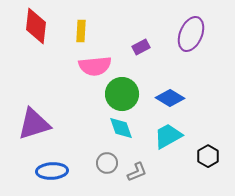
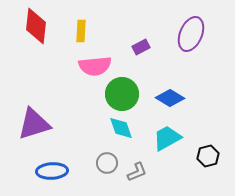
cyan trapezoid: moved 1 px left, 2 px down
black hexagon: rotated 15 degrees clockwise
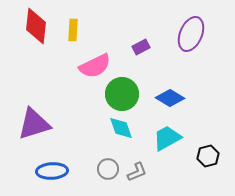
yellow rectangle: moved 8 px left, 1 px up
pink semicircle: rotated 20 degrees counterclockwise
gray circle: moved 1 px right, 6 px down
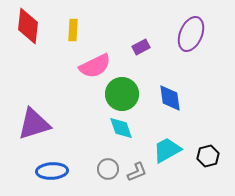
red diamond: moved 8 px left
blue diamond: rotated 52 degrees clockwise
cyan trapezoid: moved 12 px down
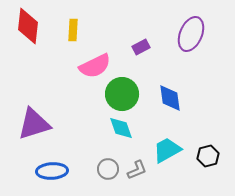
gray L-shape: moved 2 px up
